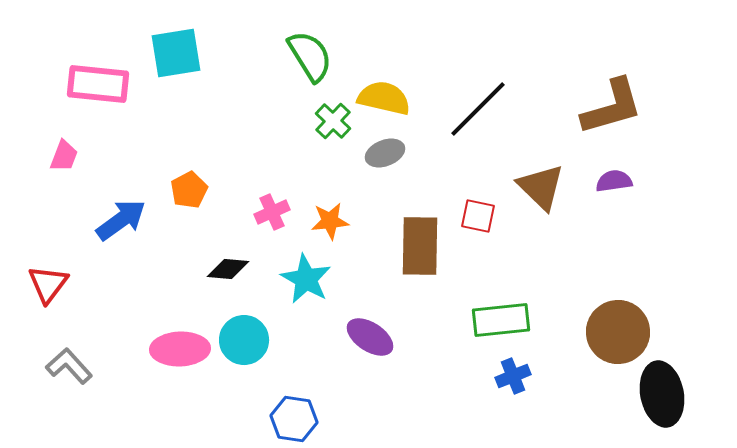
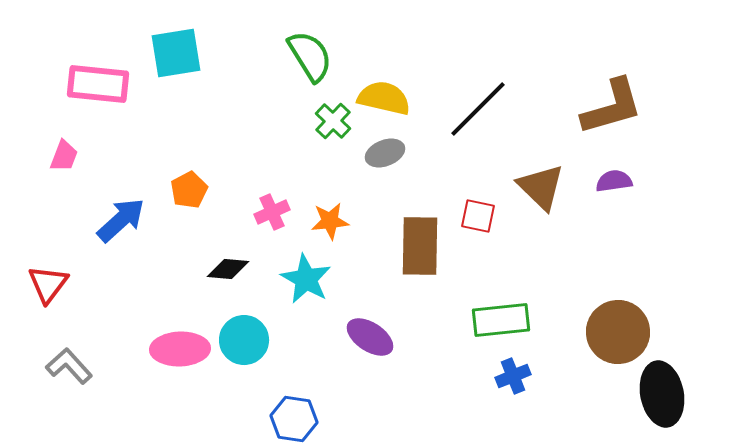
blue arrow: rotated 6 degrees counterclockwise
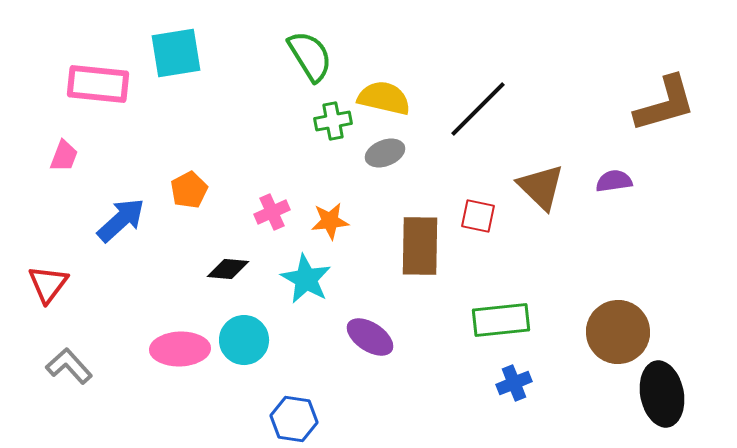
brown L-shape: moved 53 px right, 3 px up
green cross: rotated 36 degrees clockwise
blue cross: moved 1 px right, 7 px down
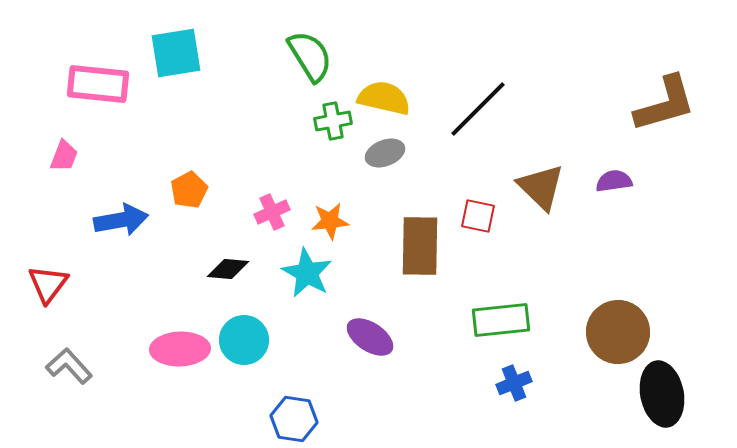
blue arrow: rotated 32 degrees clockwise
cyan star: moved 1 px right, 6 px up
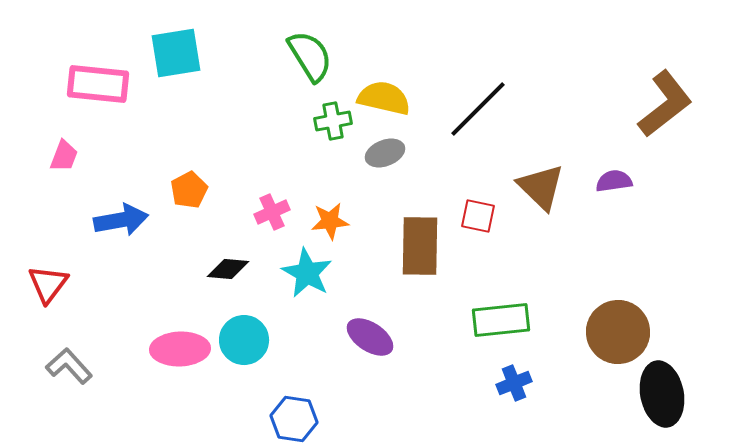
brown L-shape: rotated 22 degrees counterclockwise
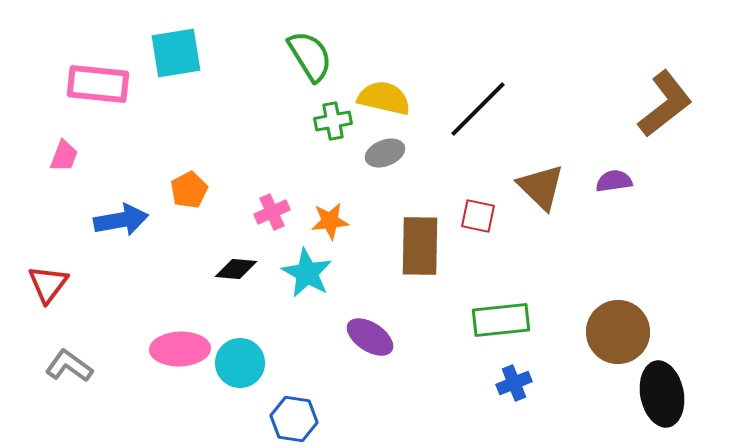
black diamond: moved 8 px right
cyan circle: moved 4 px left, 23 px down
gray L-shape: rotated 12 degrees counterclockwise
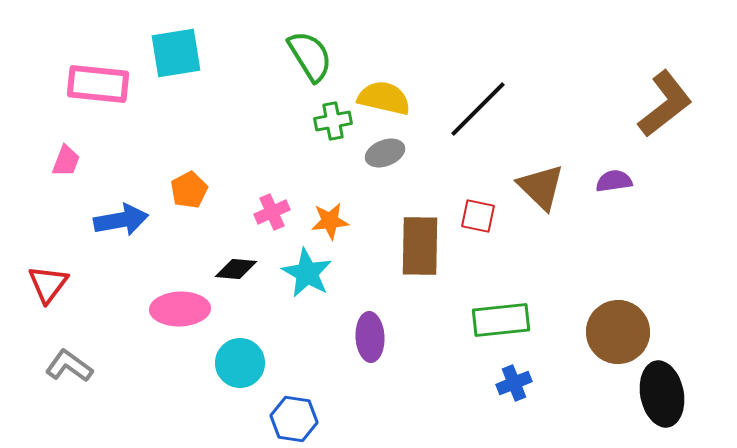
pink trapezoid: moved 2 px right, 5 px down
purple ellipse: rotated 54 degrees clockwise
pink ellipse: moved 40 px up
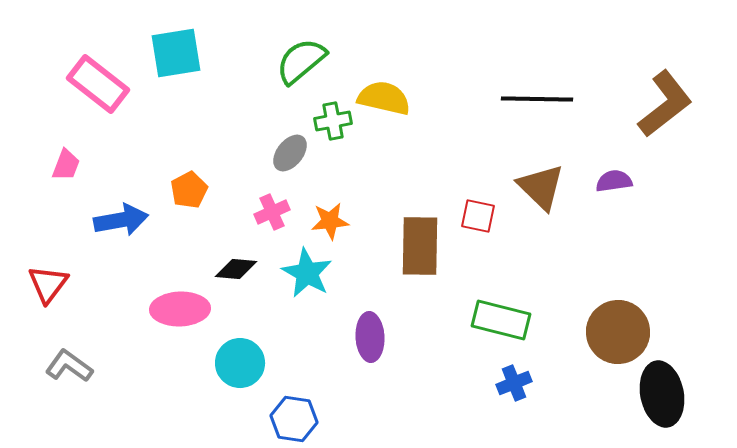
green semicircle: moved 9 px left, 5 px down; rotated 98 degrees counterclockwise
pink rectangle: rotated 32 degrees clockwise
black line: moved 59 px right, 10 px up; rotated 46 degrees clockwise
gray ellipse: moved 95 px left; rotated 30 degrees counterclockwise
pink trapezoid: moved 4 px down
green rectangle: rotated 20 degrees clockwise
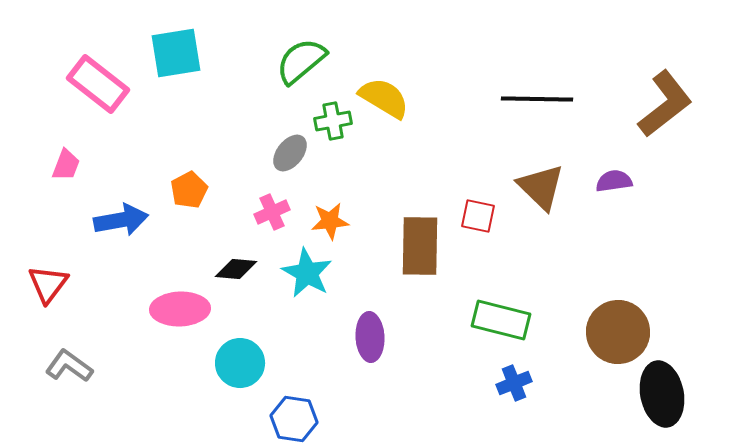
yellow semicircle: rotated 18 degrees clockwise
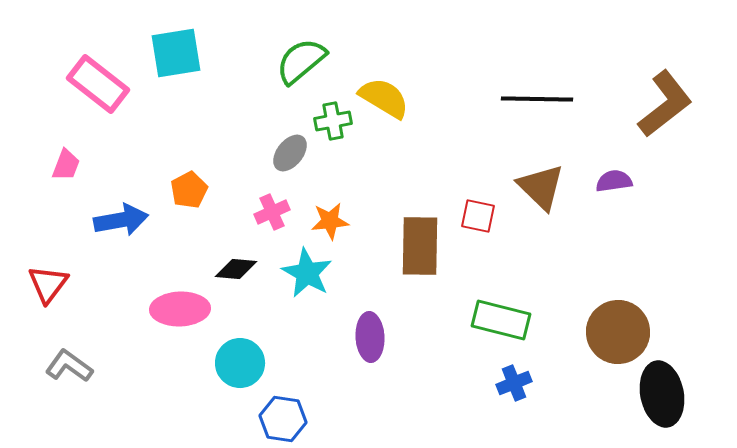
blue hexagon: moved 11 px left
